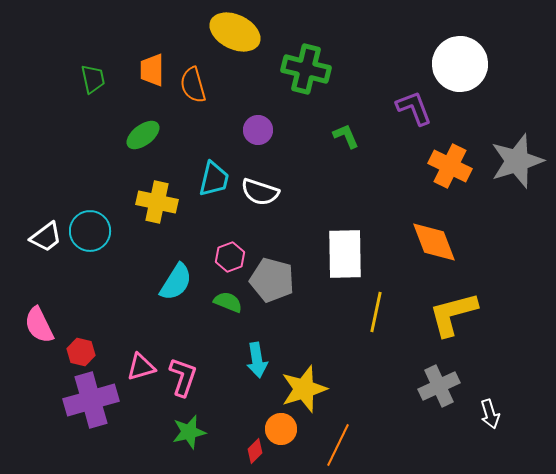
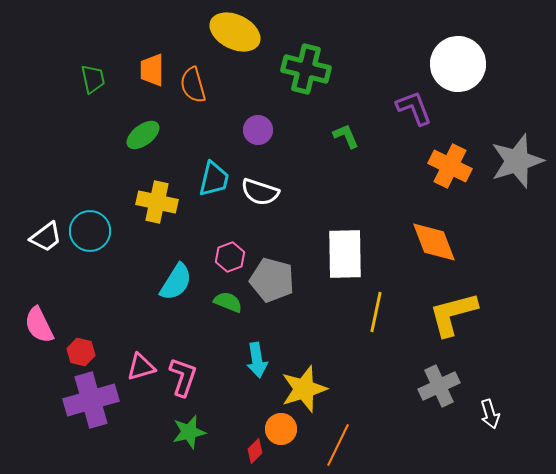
white circle: moved 2 px left
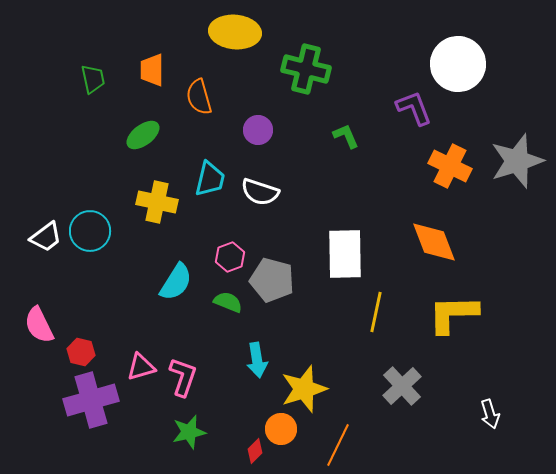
yellow ellipse: rotated 21 degrees counterclockwise
orange semicircle: moved 6 px right, 12 px down
cyan trapezoid: moved 4 px left
yellow L-shape: rotated 14 degrees clockwise
gray cross: moved 37 px left; rotated 18 degrees counterclockwise
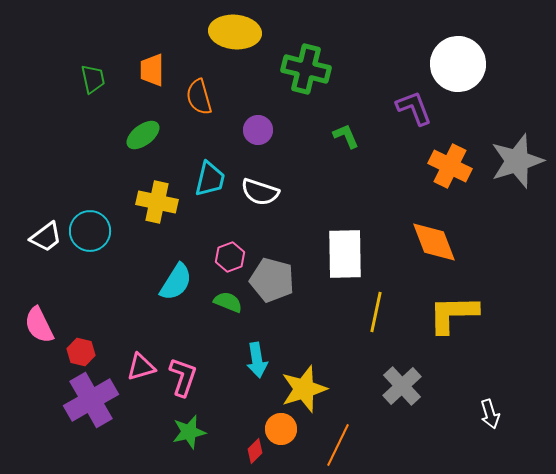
purple cross: rotated 14 degrees counterclockwise
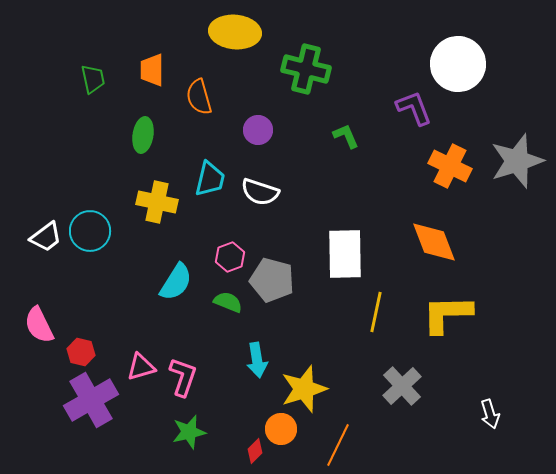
green ellipse: rotated 44 degrees counterclockwise
yellow L-shape: moved 6 px left
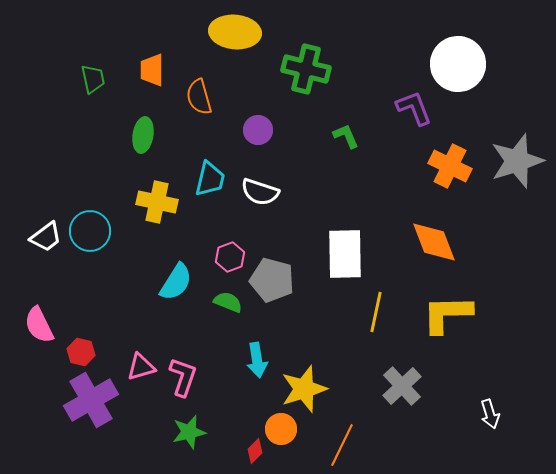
orange line: moved 4 px right
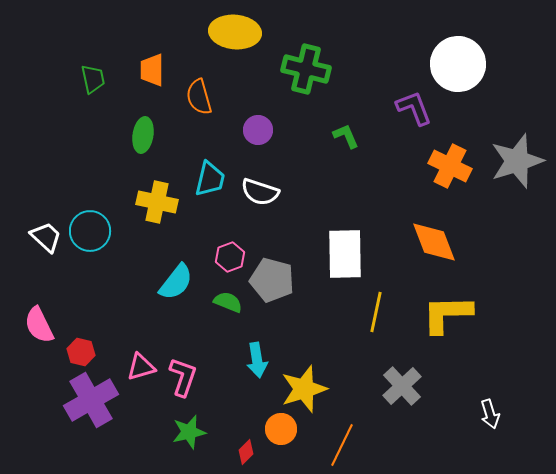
white trapezoid: rotated 100 degrees counterclockwise
cyan semicircle: rotated 6 degrees clockwise
red diamond: moved 9 px left, 1 px down
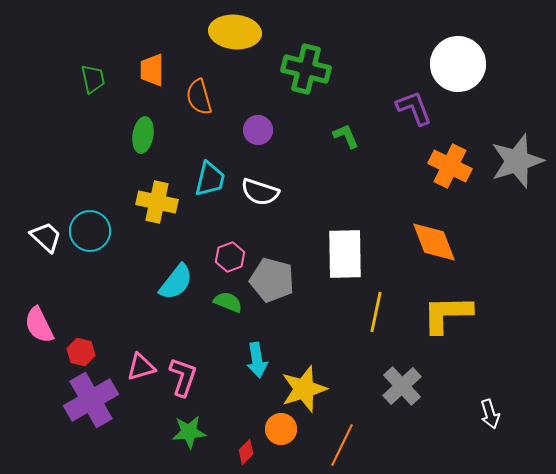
green star: rotated 8 degrees clockwise
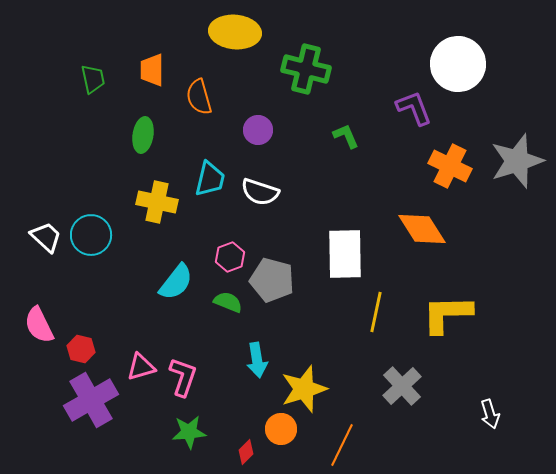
cyan circle: moved 1 px right, 4 px down
orange diamond: moved 12 px left, 13 px up; rotated 12 degrees counterclockwise
red hexagon: moved 3 px up
